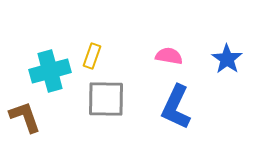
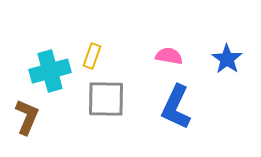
brown L-shape: moved 2 px right; rotated 42 degrees clockwise
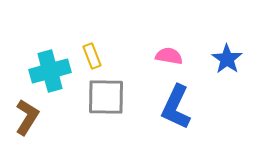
yellow rectangle: rotated 40 degrees counterclockwise
gray square: moved 2 px up
brown L-shape: rotated 9 degrees clockwise
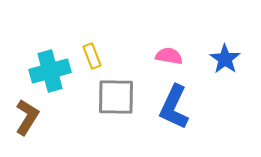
blue star: moved 2 px left
gray square: moved 10 px right
blue L-shape: moved 2 px left
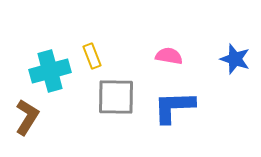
blue star: moved 10 px right; rotated 16 degrees counterclockwise
blue L-shape: rotated 63 degrees clockwise
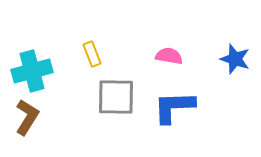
yellow rectangle: moved 2 px up
cyan cross: moved 18 px left
